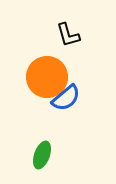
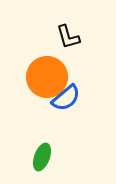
black L-shape: moved 2 px down
green ellipse: moved 2 px down
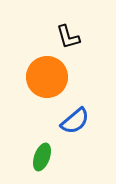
blue semicircle: moved 9 px right, 23 px down
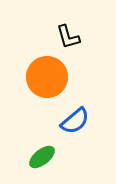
green ellipse: rotated 32 degrees clockwise
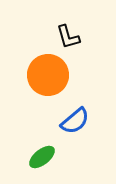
orange circle: moved 1 px right, 2 px up
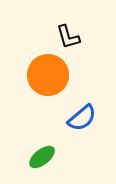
blue semicircle: moved 7 px right, 3 px up
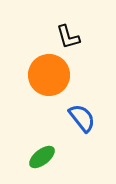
orange circle: moved 1 px right
blue semicircle: rotated 88 degrees counterclockwise
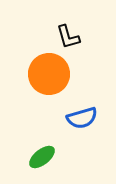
orange circle: moved 1 px up
blue semicircle: rotated 112 degrees clockwise
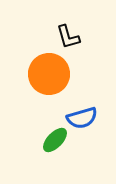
green ellipse: moved 13 px right, 17 px up; rotated 8 degrees counterclockwise
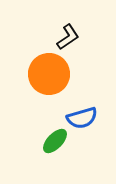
black L-shape: rotated 108 degrees counterclockwise
green ellipse: moved 1 px down
